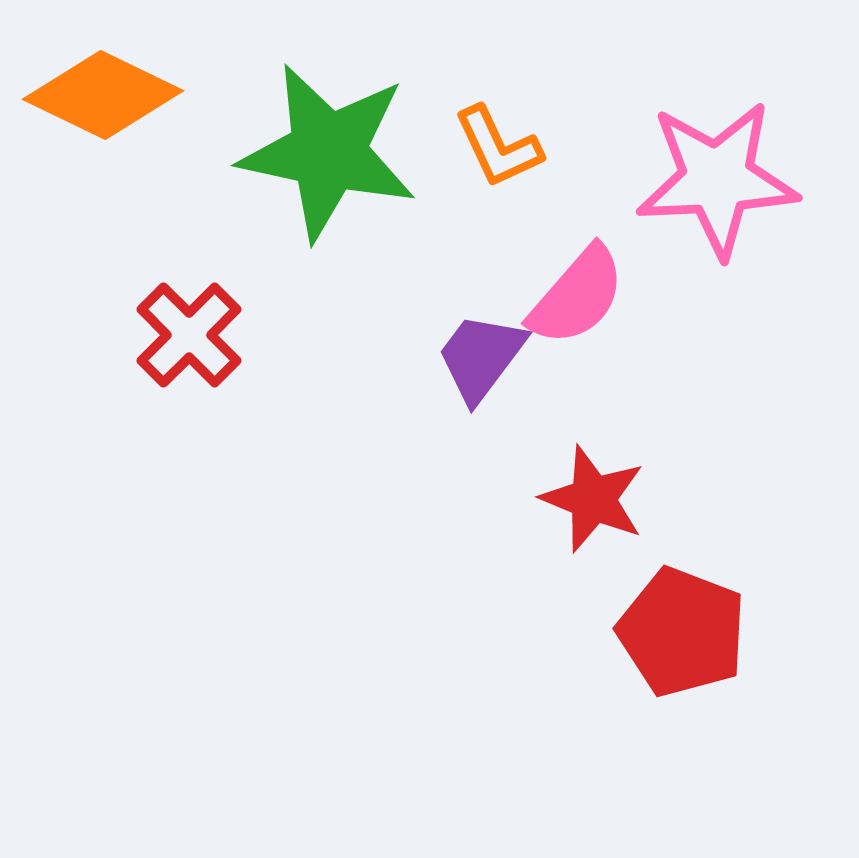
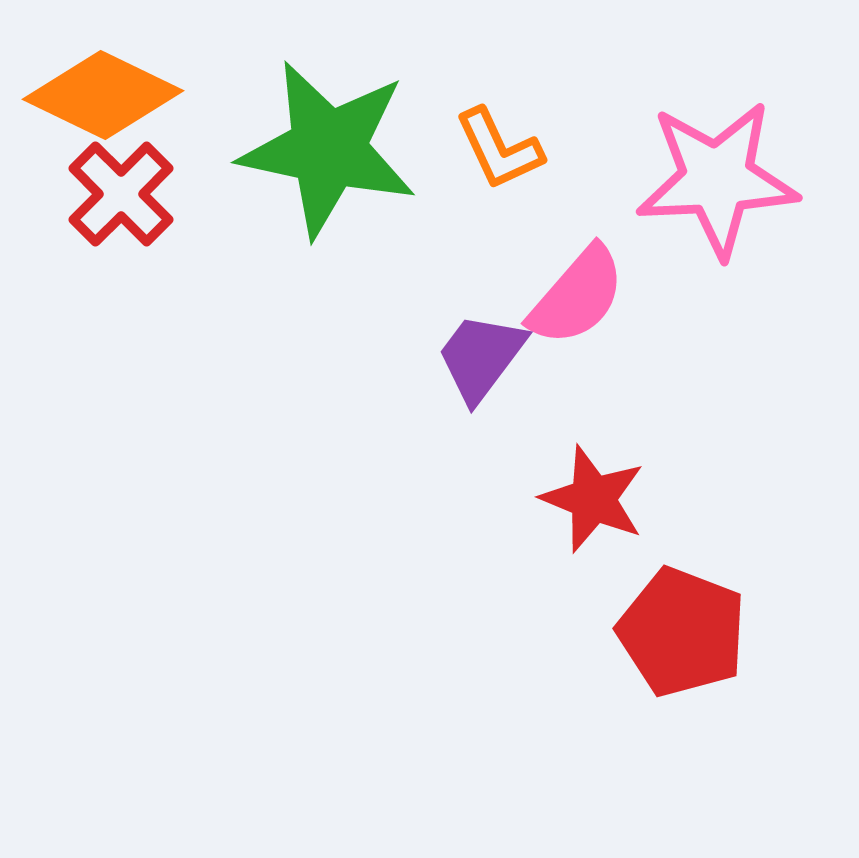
orange L-shape: moved 1 px right, 2 px down
green star: moved 3 px up
red cross: moved 68 px left, 141 px up
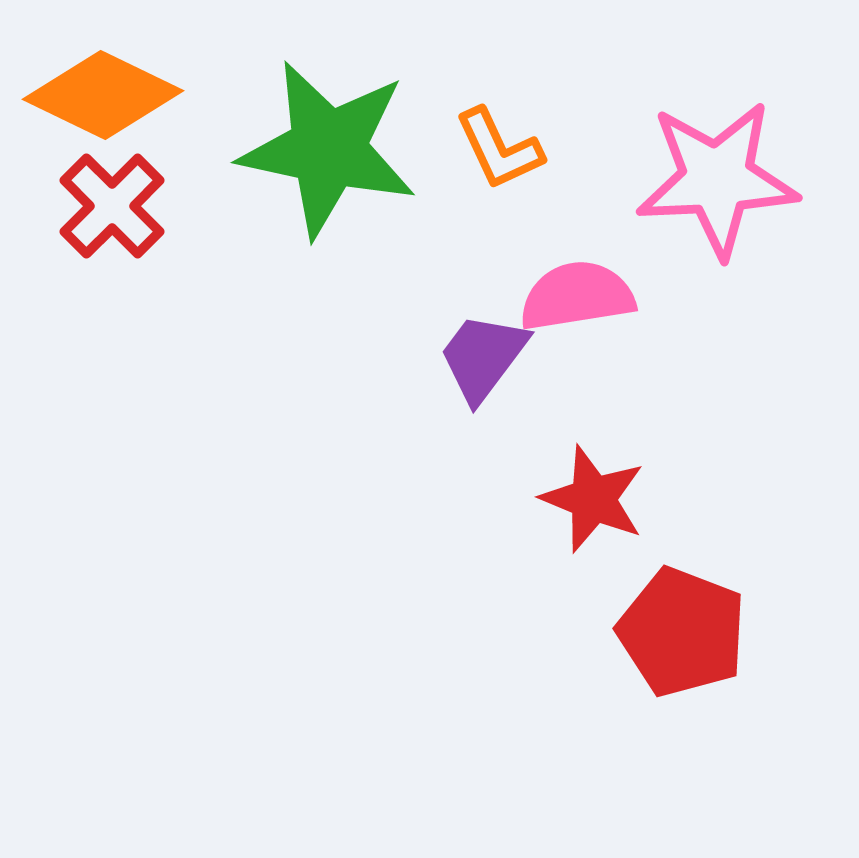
red cross: moved 9 px left, 12 px down
pink semicircle: rotated 140 degrees counterclockwise
purple trapezoid: moved 2 px right
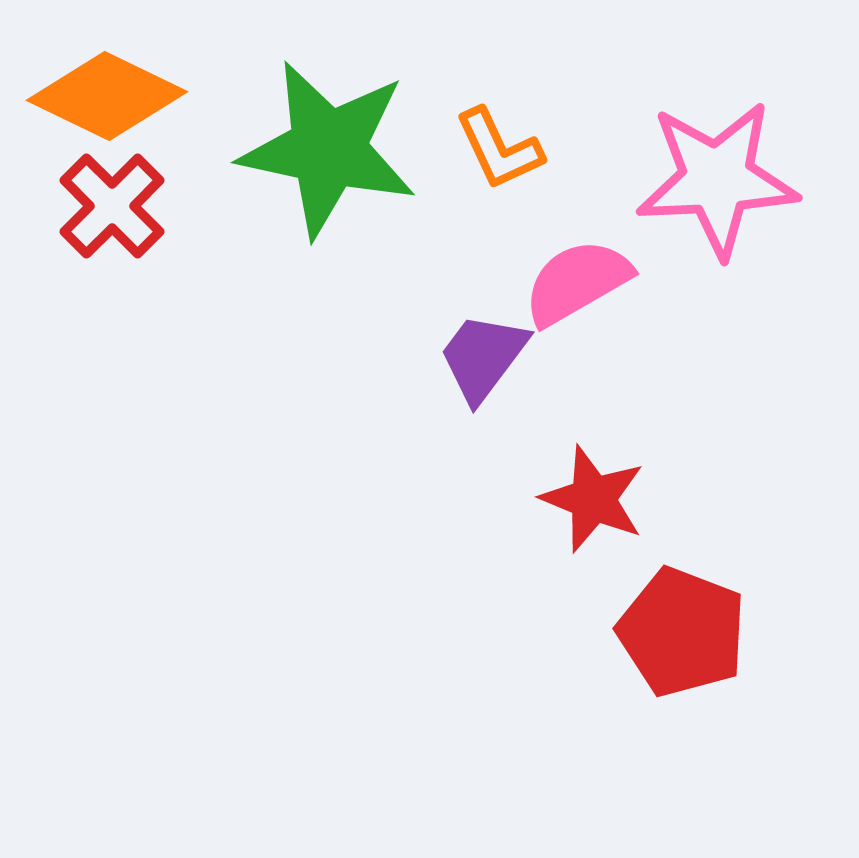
orange diamond: moved 4 px right, 1 px down
pink semicircle: moved 14 px up; rotated 21 degrees counterclockwise
